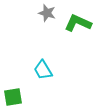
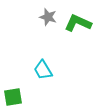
gray star: moved 1 px right, 4 px down
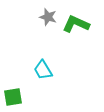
green L-shape: moved 2 px left, 1 px down
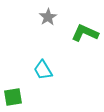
gray star: rotated 24 degrees clockwise
green L-shape: moved 9 px right, 9 px down
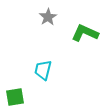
cyan trapezoid: rotated 45 degrees clockwise
green square: moved 2 px right
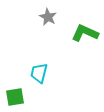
gray star: rotated 12 degrees counterclockwise
cyan trapezoid: moved 4 px left, 3 px down
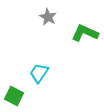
cyan trapezoid: rotated 20 degrees clockwise
green square: moved 1 px left, 1 px up; rotated 36 degrees clockwise
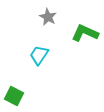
cyan trapezoid: moved 18 px up
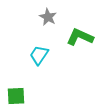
green L-shape: moved 5 px left, 4 px down
green square: moved 2 px right; rotated 30 degrees counterclockwise
